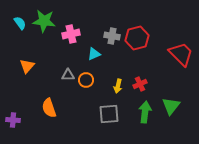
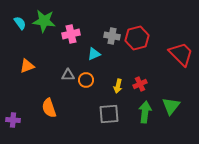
orange triangle: rotated 28 degrees clockwise
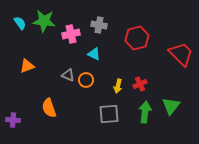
gray cross: moved 13 px left, 11 px up
cyan triangle: rotated 48 degrees clockwise
gray triangle: rotated 24 degrees clockwise
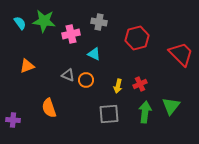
gray cross: moved 3 px up
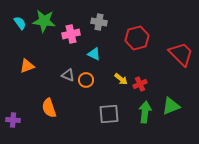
yellow arrow: moved 3 px right, 7 px up; rotated 64 degrees counterclockwise
green triangle: rotated 30 degrees clockwise
